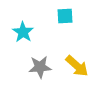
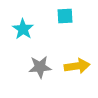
cyan star: moved 3 px up
yellow arrow: rotated 50 degrees counterclockwise
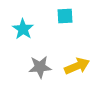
yellow arrow: rotated 15 degrees counterclockwise
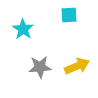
cyan square: moved 4 px right, 1 px up
